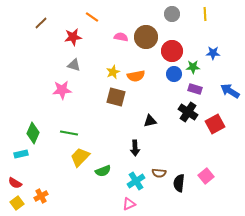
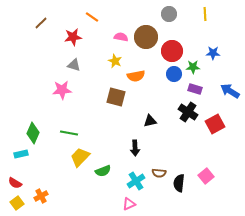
gray circle: moved 3 px left
yellow star: moved 2 px right, 11 px up; rotated 24 degrees counterclockwise
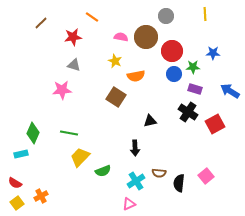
gray circle: moved 3 px left, 2 px down
brown square: rotated 18 degrees clockwise
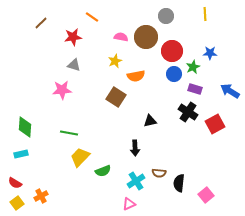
blue star: moved 3 px left
yellow star: rotated 24 degrees clockwise
green star: rotated 24 degrees counterclockwise
green diamond: moved 8 px left, 6 px up; rotated 20 degrees counterclockwise
pink square: moved 19 px down
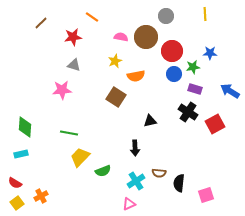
green star: rotated 16 degrees clockwise
pink square: rotated 21 degrees clockwise
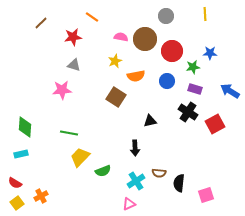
brown circle: moved 1 px left, 2 px down
blue circle: moved 7 px left, 7 px down
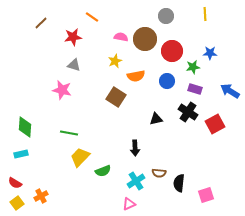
pink star: rotated 18 degrees clockwise
black triangle: moved 6 px right, 2 px up
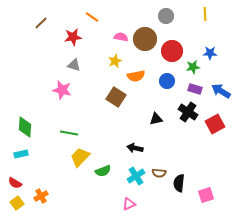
blue arrow: moved 9 px left
black arrow: rotated 105 degrees clockwise
cyan cross: moved 5 px up
